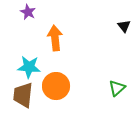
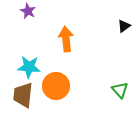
purple star: moved 1 px up
black triangle: rotated 32 degrees clockwise
orange arrow: moved 11 px right, 1 px down
green triangle: moved 3 px right, 2 px down; rotated 30 degrees counterclockwise
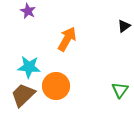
orange arrow: moved 1 px right; rotated 35 degrees clockwise
green triangle: rotated 18 degrees clockwise
brown trapezoid: rotated 40 degrees clockwise
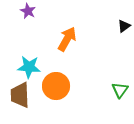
brown trapezoid: moved 3 px left; rotated 48 degrees counterclockwise
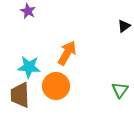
orange arrow: moved 14 px down
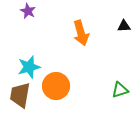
black triangle: rotated 32 degrees clockwise
orange arrow: moved 14 px right, 20 px up; rotated 135 degrees clockwise
cyan star: rotated 20 degrees counterclockwise
green triangle: rotated 36 degrees clockwise
brown trapezoid: rotated 12 degrees clockwise
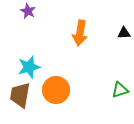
black triangle: moved 7 px down
orange arrow: moved 1 px left; rotated 25 degrees clockwise
orange circle: moved 4 px down
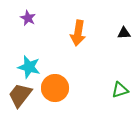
purple star: moved 7 px down
orange arrow: moved 2 px left
cyan star: rotated 30 degrees clockwise
orange circle: moved 1 px left, 2 px up
brown trapezoid: rotated 28 degrees clockwise
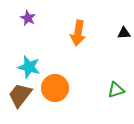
green triangle: moved 4 px left
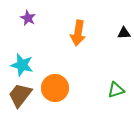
cyan star: moved 7 px left, 2 px up
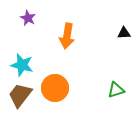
orange arrow: moved 11 px left, 3 px down
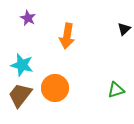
black triangle: moved 4 px up; rotated 40 degrees counterclockwise
